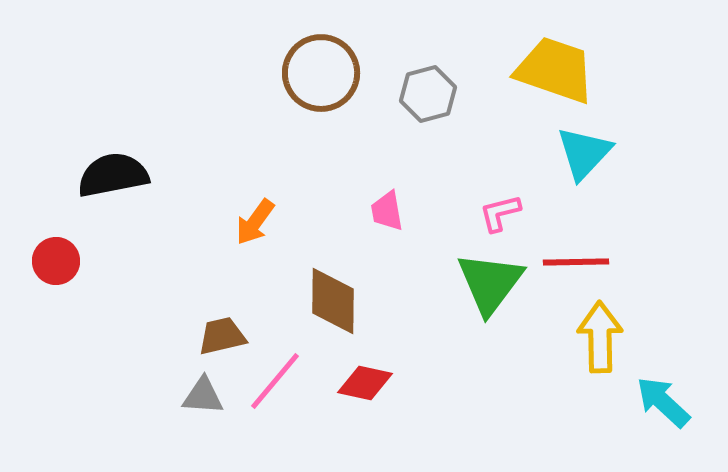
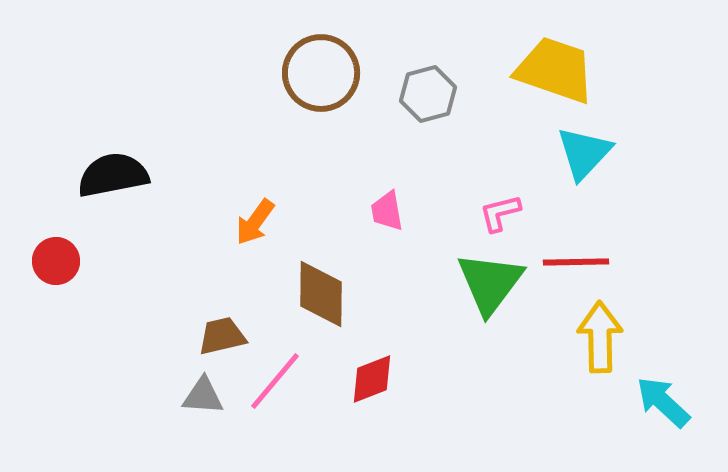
brown diamond: moved 12 px left, 7 px up
red diamond: moved 7 px right, 4 px up; rotated 34 degrees counterclockwise
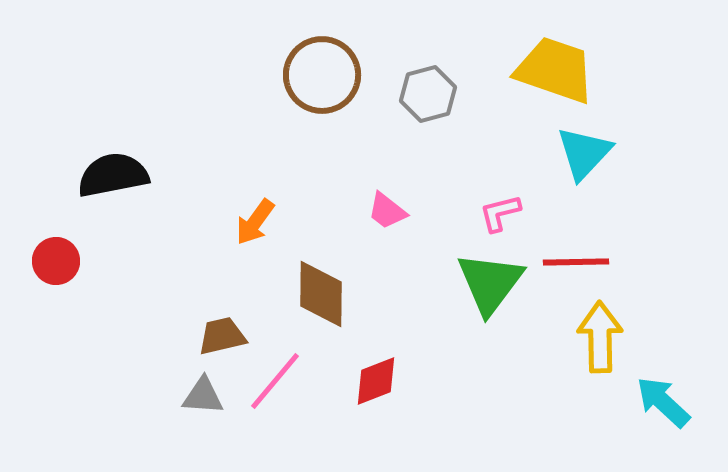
brown circle: moved 1 px right, 2 px down
pink trapezoid: rotated 42 degrees counterclockwise
red diamond: moved 4 px right, 2 px down
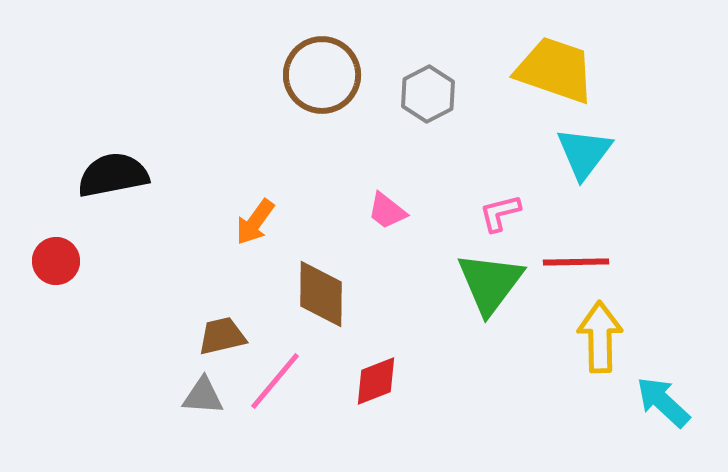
gray hexagon: rotated 12 degrees counterclockwise
cyan triangle: rotated 6 degrees counterclockwise
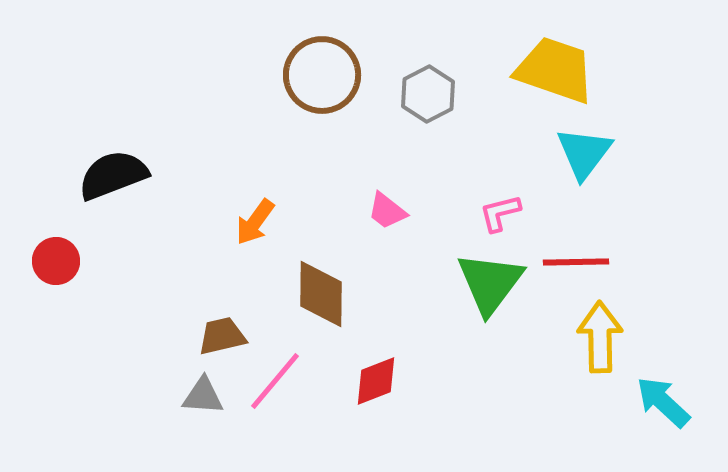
black semicircle: rotated 10 degrees counterclockwise
